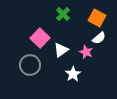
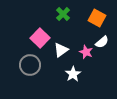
white semicircle: moved 3 px right, 4 px down
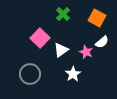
gray circle: moved 9 px down
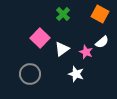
orange square: moved 3 px right, 4 px up
white triangle: moved 1 px right, 1 px up
white star: moved 3 px right; rotated 21 degrees counterclockwise
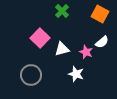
green cross: moved 1 px left, 3 px up
white triangle: rotated 21 degrees clockwise
gray circle: moved 1 px right, 1 px down
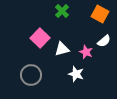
white semicircle: moved 2 px right, 1 px up
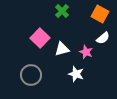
white semicircle: moved 1 px left, 3 px up
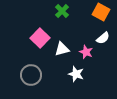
orange square: moved 1 px right, 2 px up
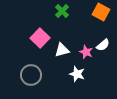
white semicircle: moved 7 px down
white triangle: moved 1 px down
white star: moved 1 px right
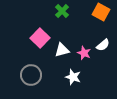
pink star: moved 2 px left, 1 px down
white star: moved 4 px left, 3 px down
